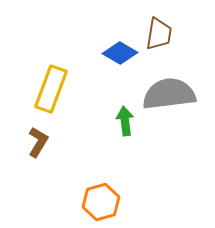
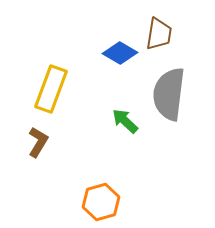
gray semicircle: rotated 76 degrees counterclockwise
green arrow: rotated 40 degrees counterclockwise
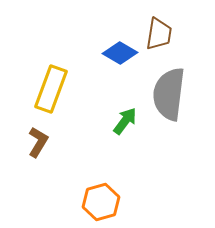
green arrow: rotated 84 degrees clockwise
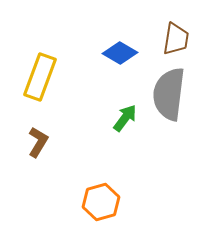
brown trapezoid: moved 17 px right, 5 px down
yellow rectangle: moved 11 px left, 12 px up
green arrow: moved 3 px up
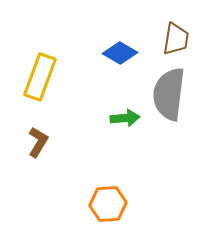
green arrow: rotated 48 degrees clockwise
orange hexagon: moved 7 px right, 2 px down; rotated 12 degrees clockwise
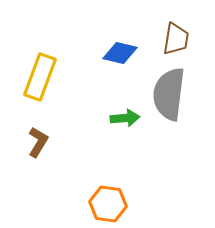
blue diamond: rotated 16 degrees counterclockwise
orange hexagon: rotated 12 degrees clockwise
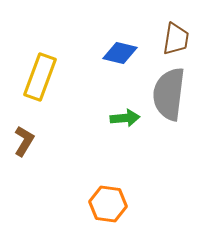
brown L-shape: moved 14 px left, 1 px up
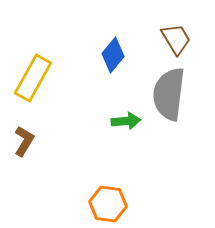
brown trapezoid: rotated 40 degrees counterclockwise
blue diamond: moved 7 px left, 2 px down; rotated 64 degrees counterclockwise
yellow rectangle: moved 7 px left, 1 px down; rotated 9 degrees clockwise
green arrow: moved 1 px right, 3 px down
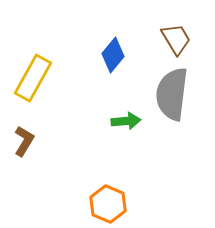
gray semicircle: moved 3 px right
orange hexagon: rotated 15 degrees clockwise
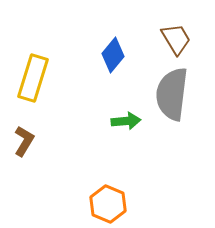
yellow rectangle: rotated 12 degrees counterclockwise
